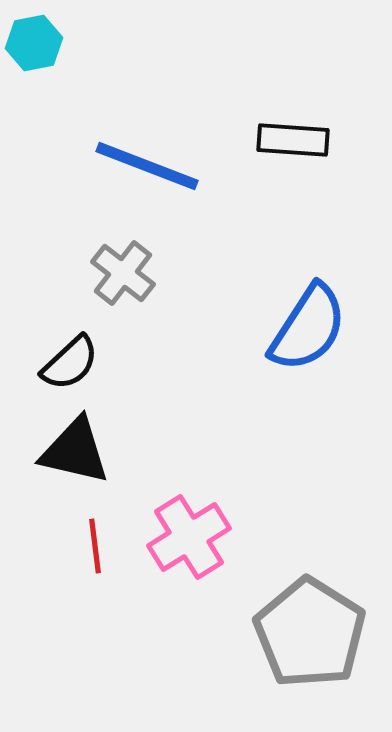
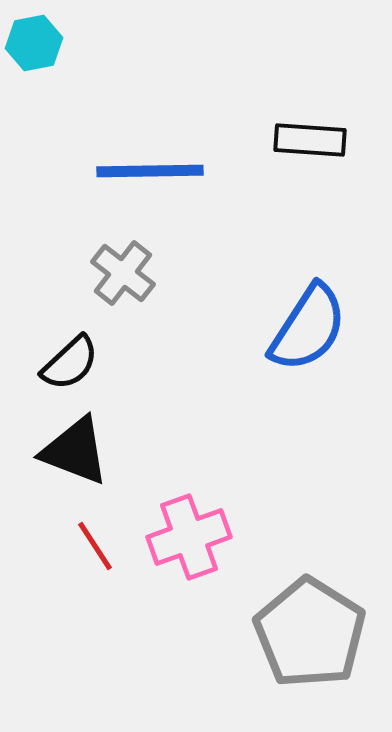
black rectangle: moved 17 px right
blue line: moved 3 px right, 5 px down; rotated 22 degrees counterclockwise
black triangle: rotated 8 degrees clockwise
pink cross: rotated 12 degrees clockwise
red line: rotated 26 degrees counterclockwise
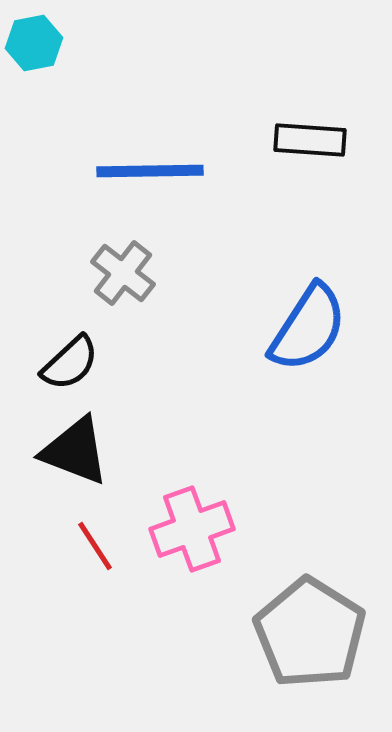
pink cross: moved 3 px right, 8 px up
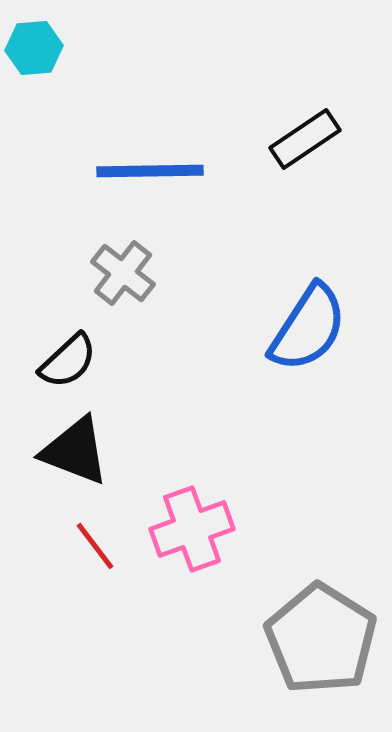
cyan hexagon: moved 5 px down; rotated 6 degrees clockwise
black rectangle: moved 5 px left, 1 px up; rotated 38 degrees counterclockwise
black semicircle: moved 2 px left, 2 px up
red line: rotated 4 degrees counterclockwise
gray pentagon: moved 11 px right, 6 px down
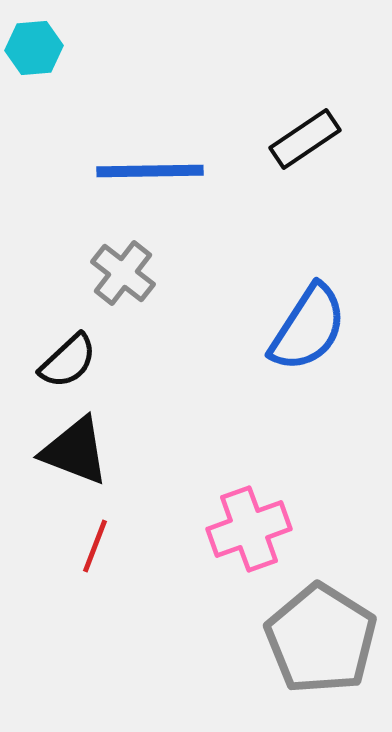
pink cross: moved 57 px right
red line: rotated 58 degrees clockwise
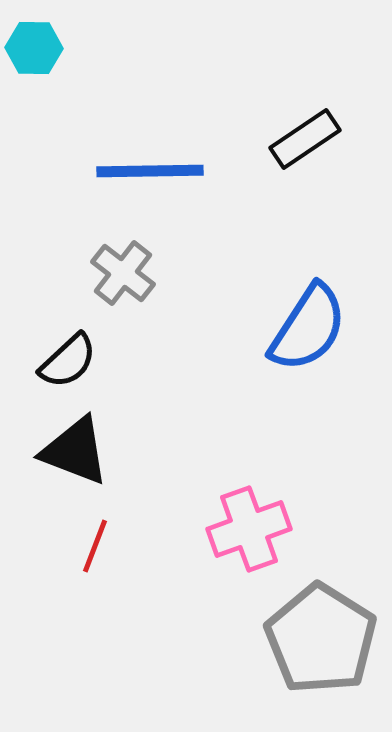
cyan hexagon: rotated 6 degrees clockwise
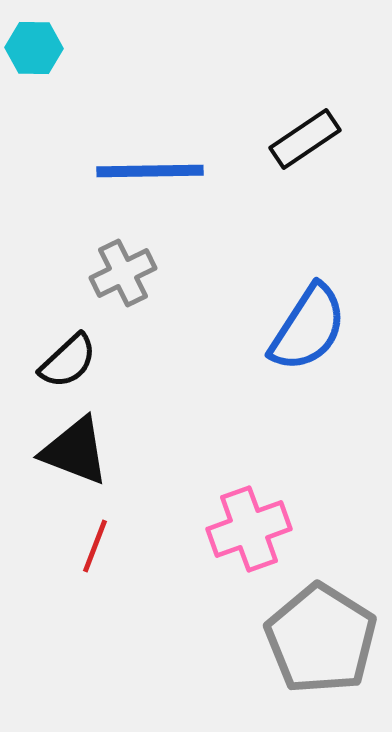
gray cross: rotated 26 degrees clockwise
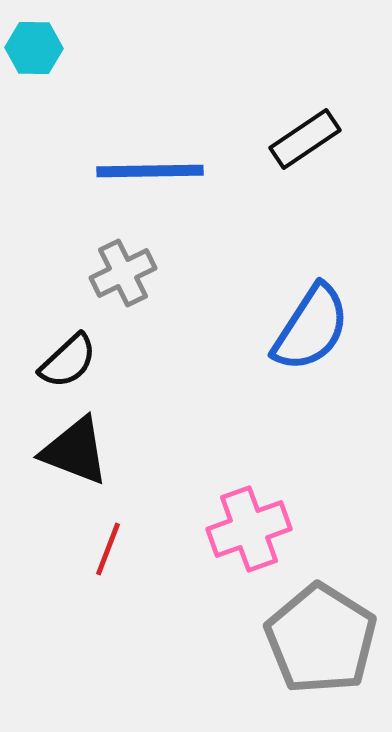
blue semicircle: moved 3 px right
red line: moved 13 px right, 3 px down
